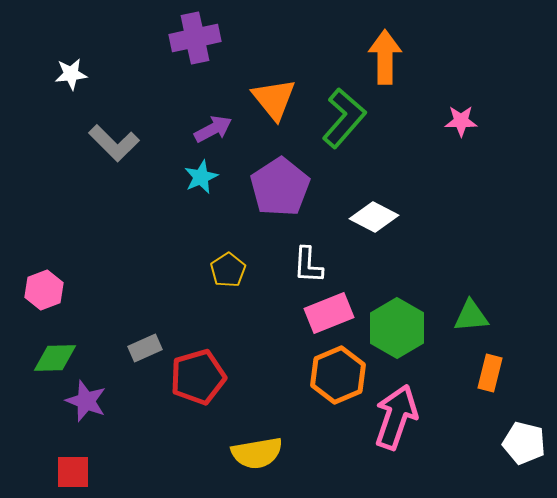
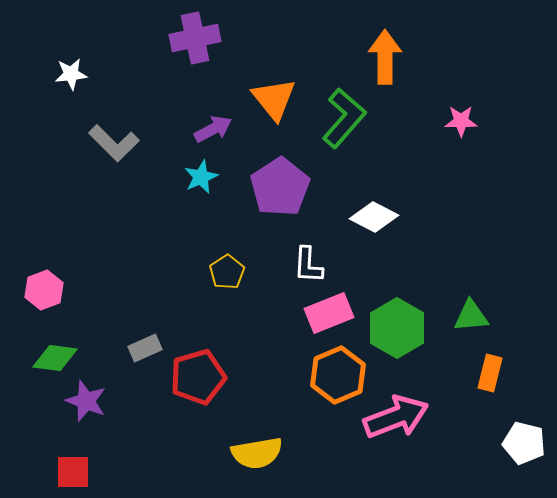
yellow pentagon: moved 1 px left, 2 px down
green diamond: rotated 9 degrees clockwise
pink arrow: rotated 50 degrees clockwise
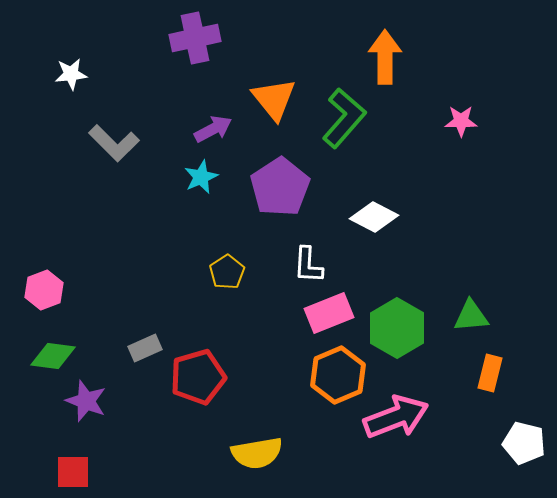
green diamond: moved 2 px left, 2 px up
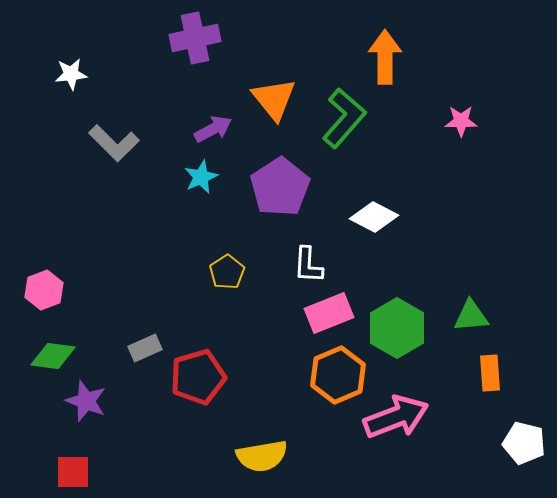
orange rectangle: rotated 18 degrees counterclockwise
yellow semicircle: moved 5 px right, 3 px down
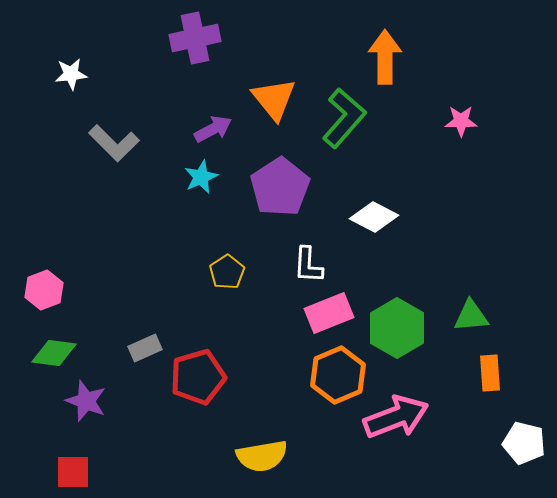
green diamond: moved 1 px right, 3 px up
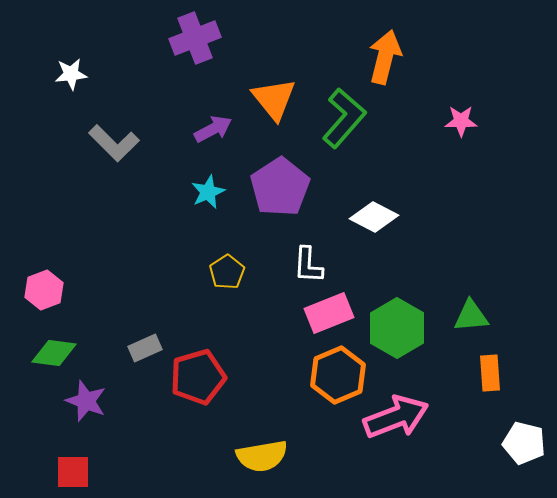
purple cross: rotated 9 degrees counterclockwise
orange arrow: rotated 14 degrees clockwise
cyan star: moved 7 px right, 15 px down
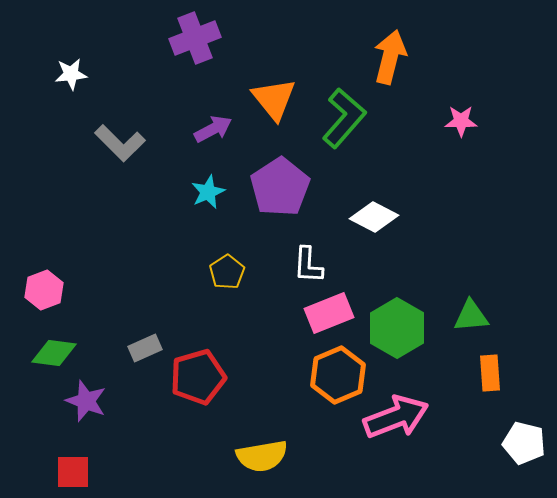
orange arrow: moved 5 px right
gray L-shape: moved 6 px right
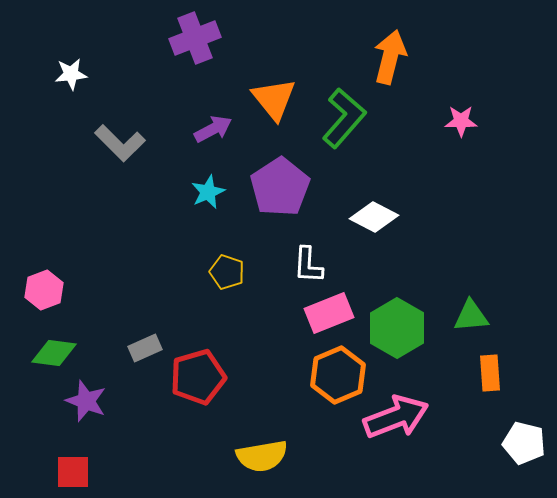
yellow pentagon: rotated 20 degrees counterclockwise
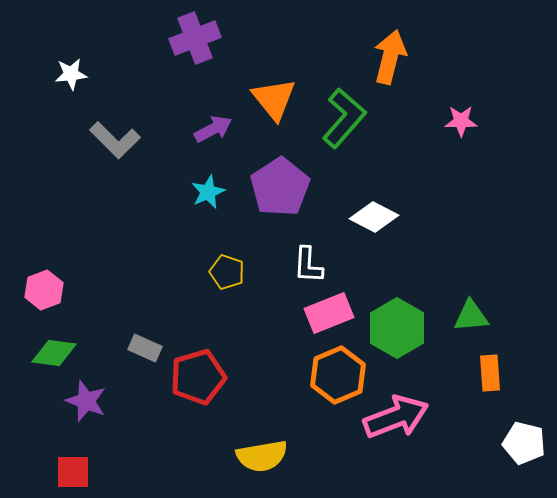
gray L-shape: moved 5 px left, 3 px up
gray rectangle: rotated 48 degrees clockwise
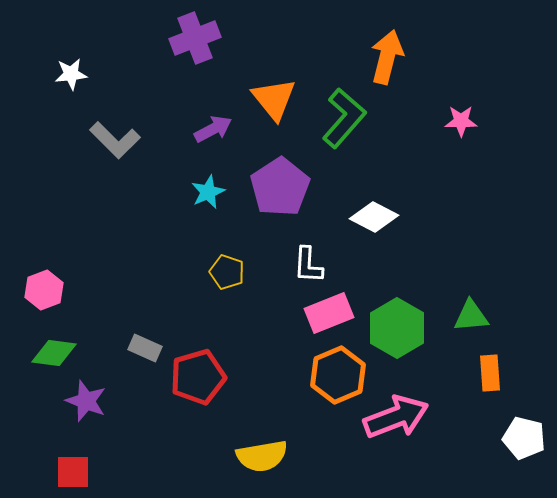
orange arrow: moved 3 px left
white pentagon: moved 5 px up
